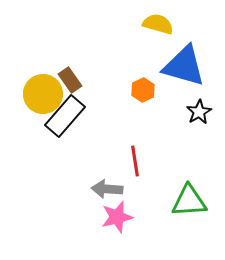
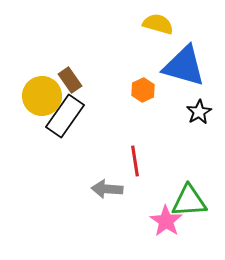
yellow circle: moved 1 px left, 2 px down
black rectangle: rotated 6 degrees counterclockwise
pink star: moved 49 px right, 4 px down; rotated 24 degrees counterclockwise
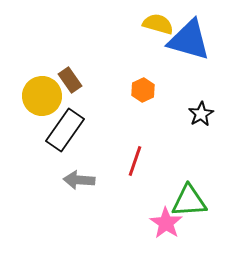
blue triangle: moved 5 px right, 26 px up
black star: moved 2 px right, 2 px down
black rectangle: moved 14 px down
red line: rotated 28 degrees clockwise
gray arrow: moved 28 px left, 9 px up
pink star: moved 2 px down
